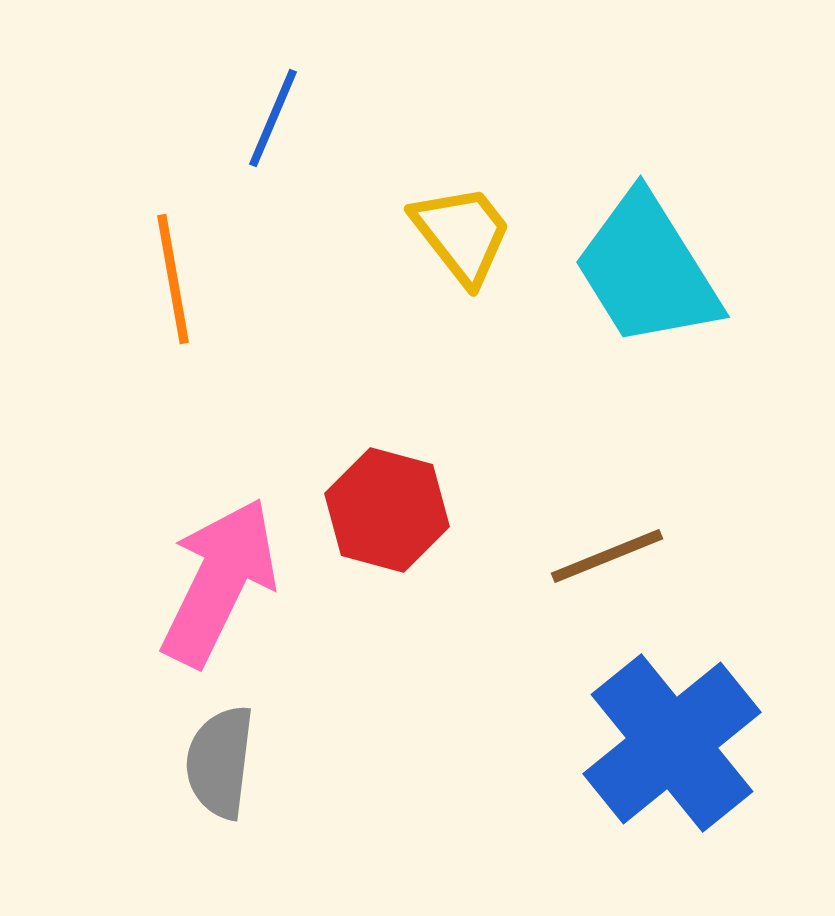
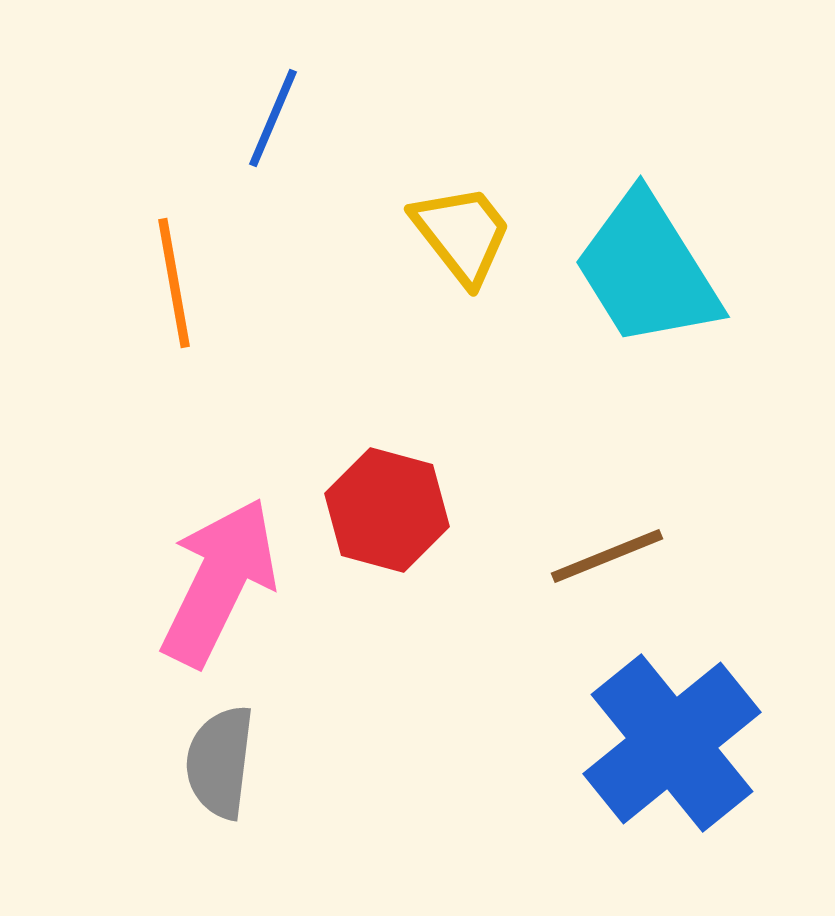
orange line: moved 1 px right, 4 px down
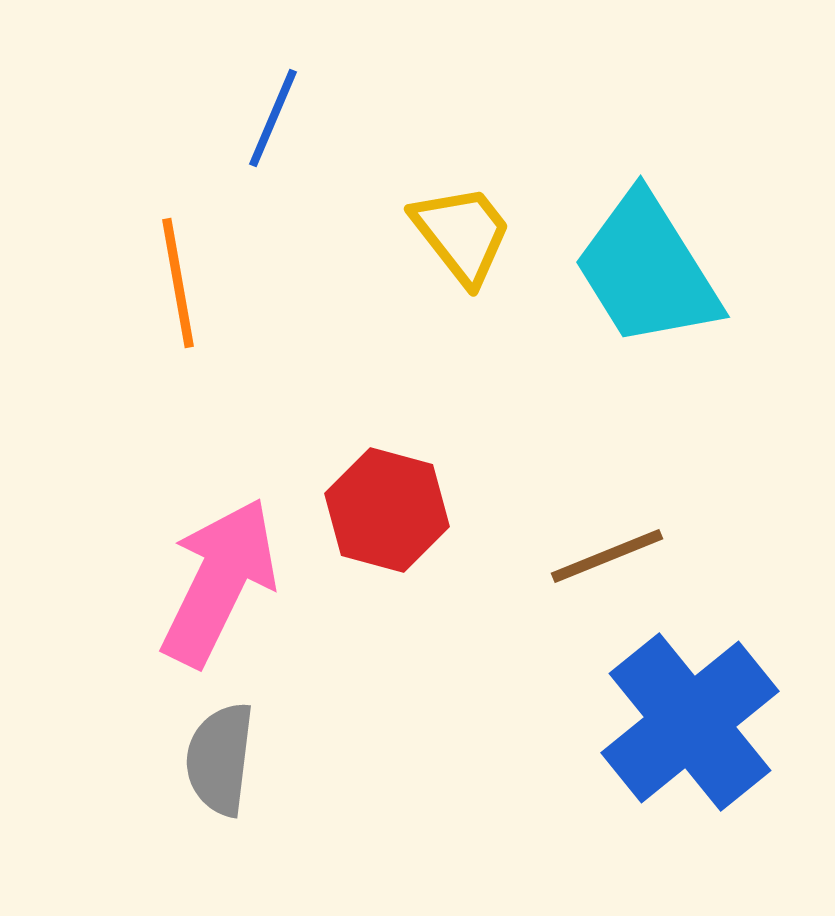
orange line: moved 4 px right
blue cross: moved 18 px right, 21 px up
gray semicircle: moved 3 px up
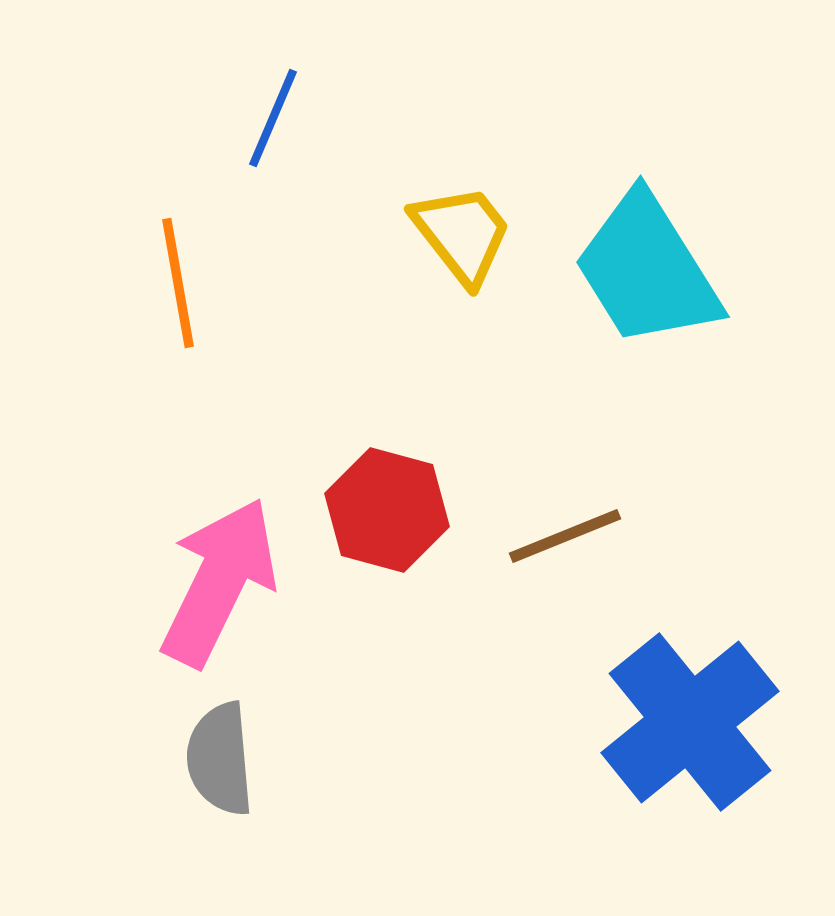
brown line: moved 42 px left, 20 px up
gray semicircle: rotated 12 degrees counterclockwise
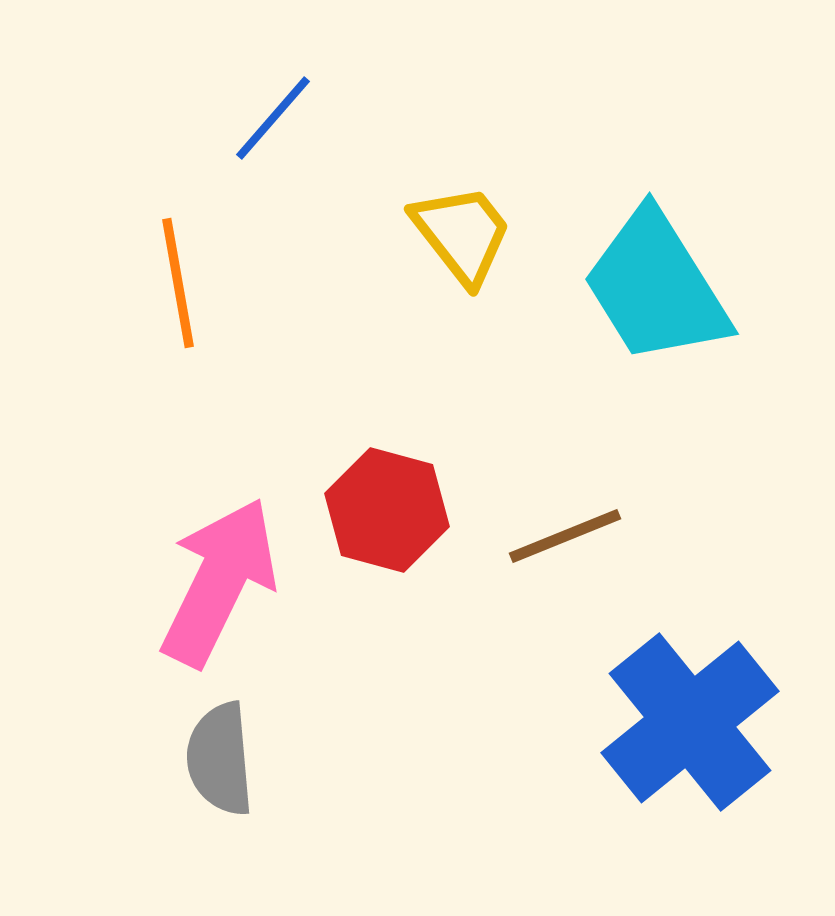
blue line: rotated 18 degrees clockwise
cyan trapezoid: moved 9 px right, 17 px down
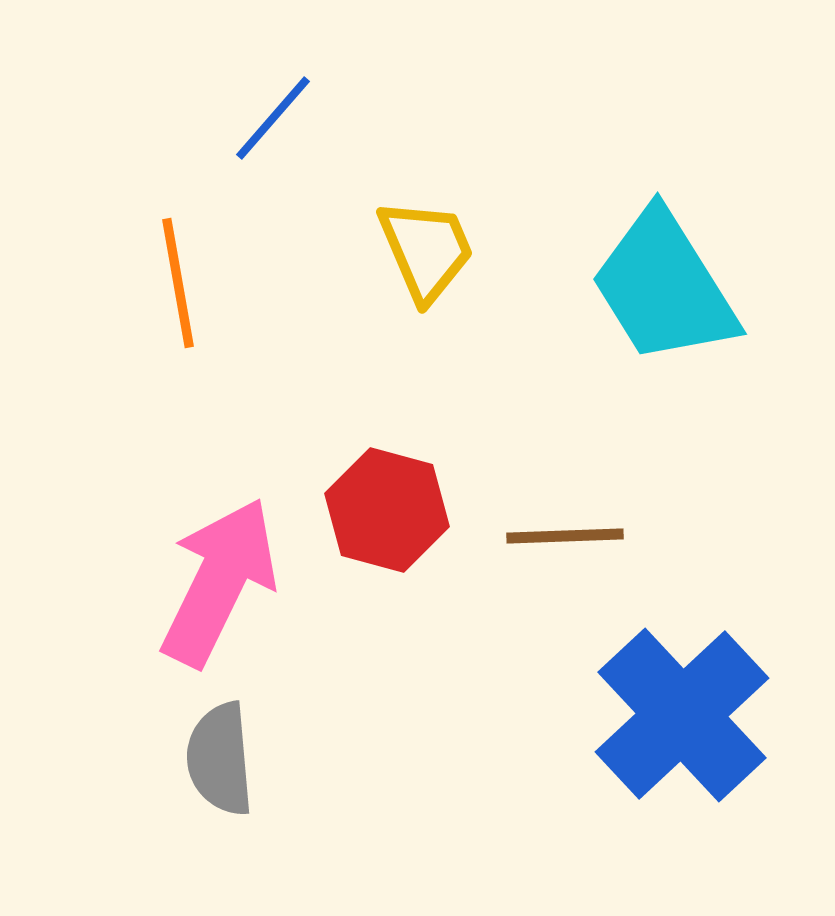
yellow trapezoid: moved 36 px left, 16 px down; rotated 15 degrees clockwise
cyan trapezoid: moved 8 px right
brown line: rotated 20 degrees clockwise
blue cross: moved 8 px left, 7 px up; rotated 4 degrees counterclockwise
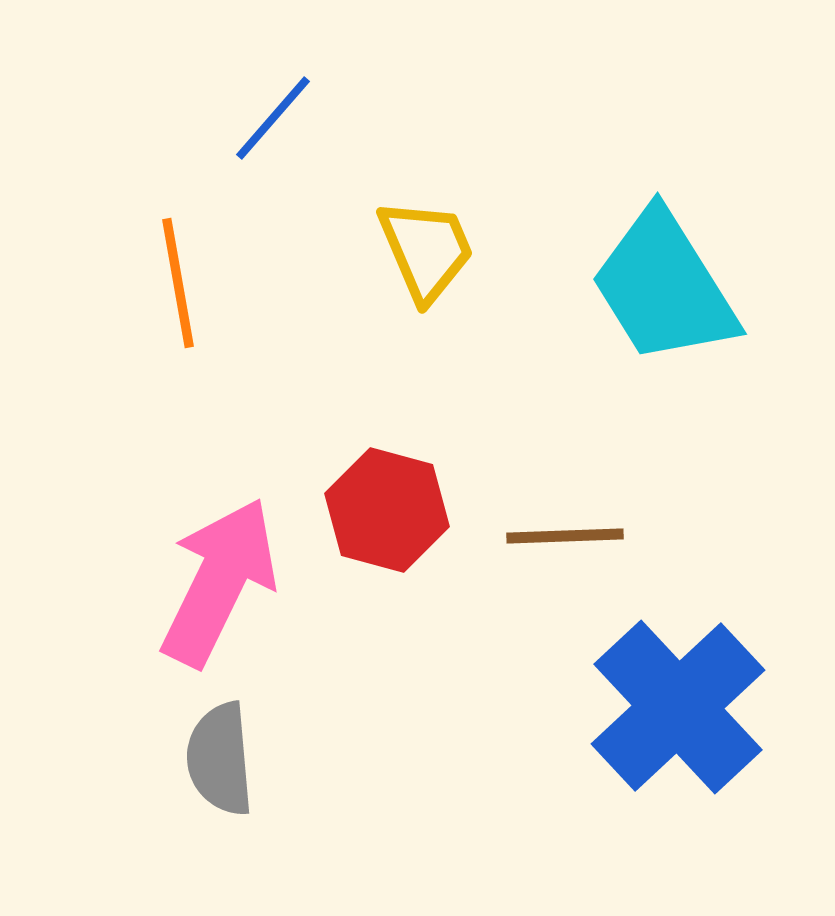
blue cross: moved 4 px left, 8 px up
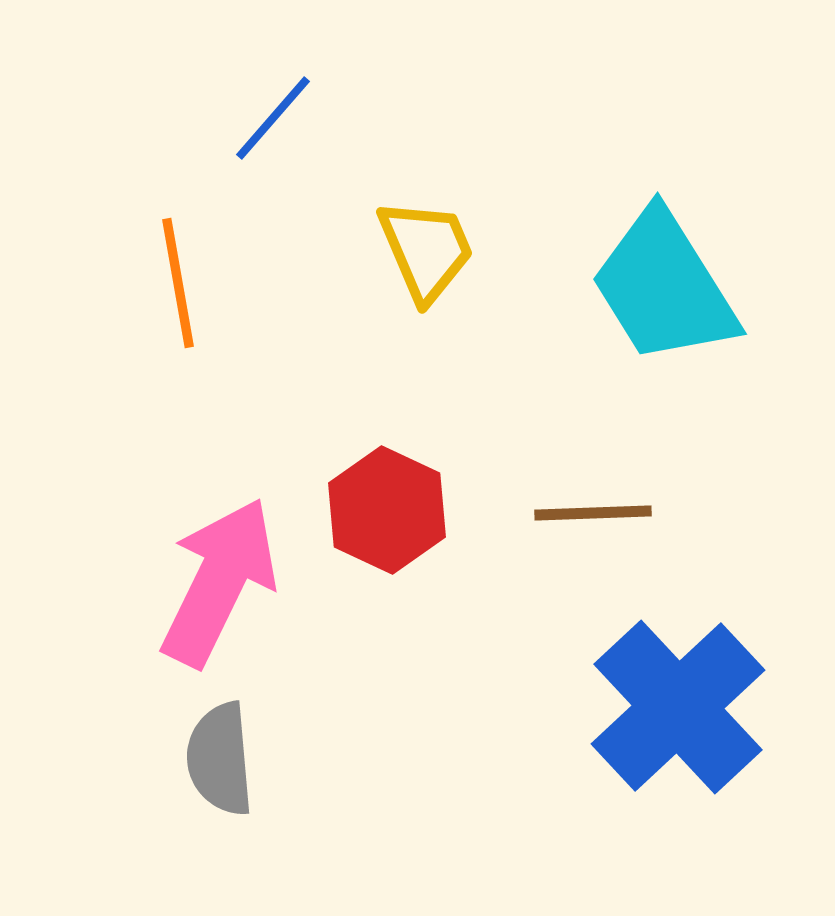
red hexagon: rotated 10 degrees clockwise
brown line: moved 28 px right, 23 px up
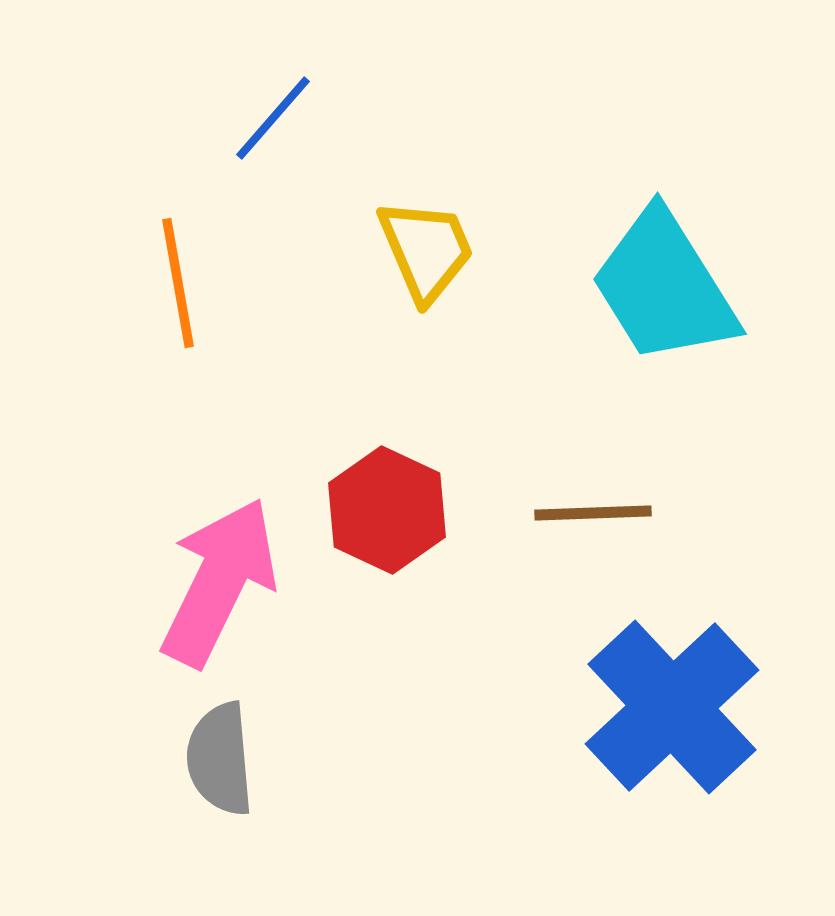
blue cross: moved 6 px left
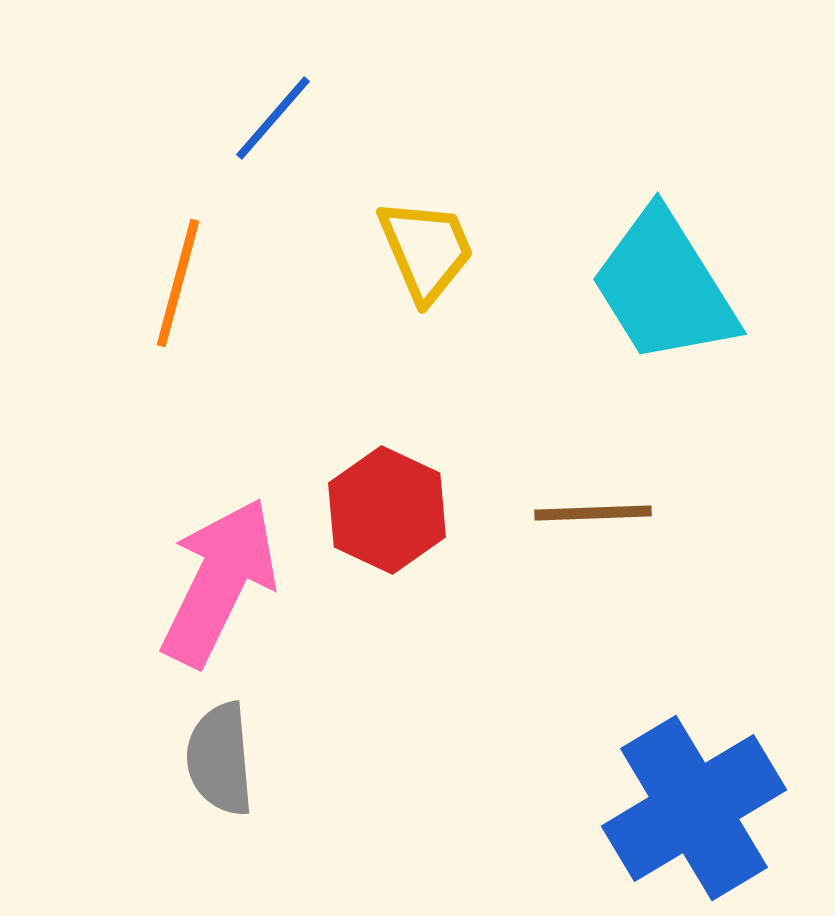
orange line: rotated 25 degrees clockwise
blue cross: moved 22 px right, 101 px down; rotated 12 degrees clockwise
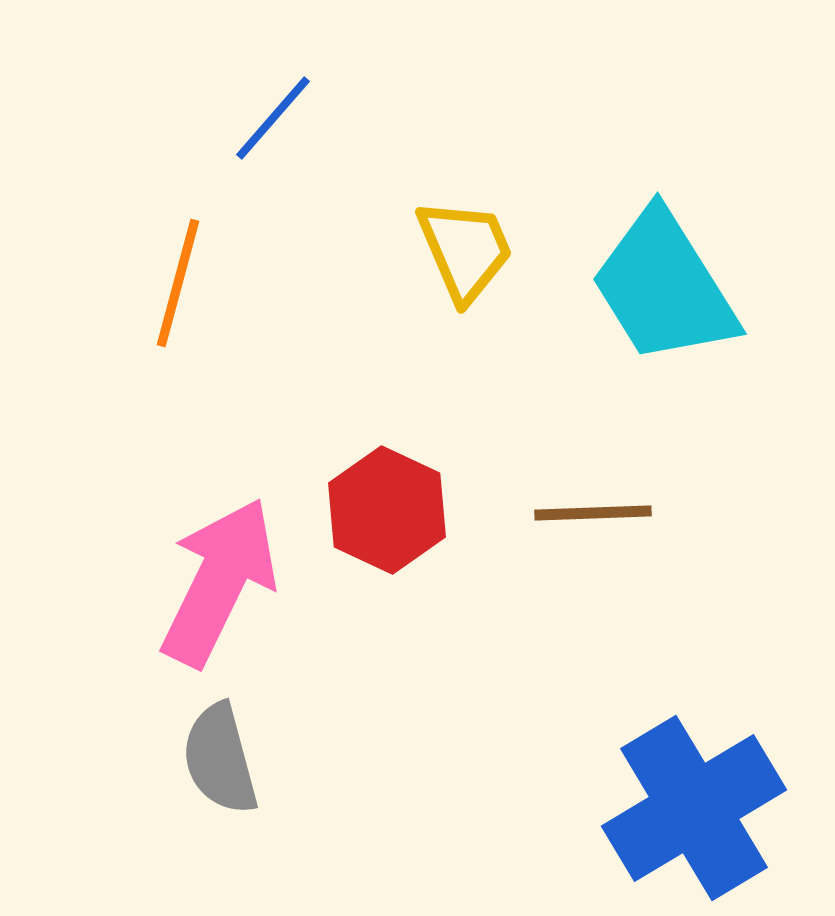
yellow trapezoid: moved 39 px right
gray semicircle: rotated 10 degrees counterclockwise
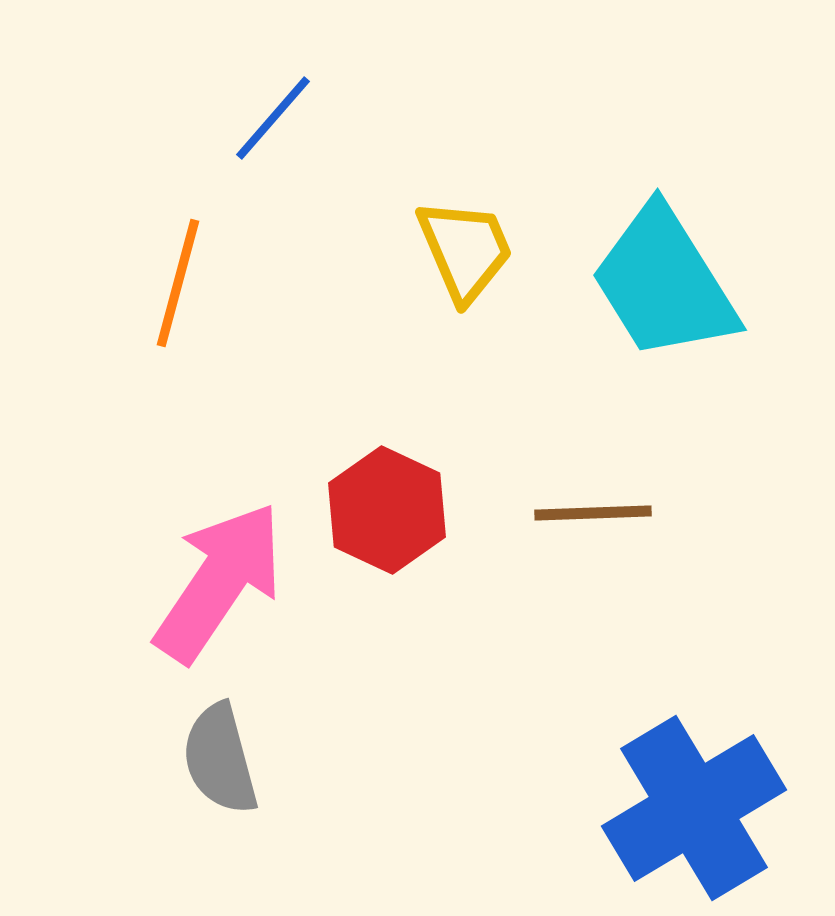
cyan trapezoid: moved 4 px up
pink arrow: rotated 8 degrees clockwise
